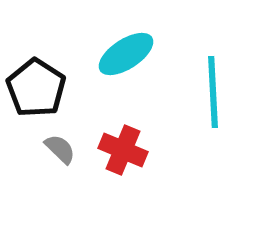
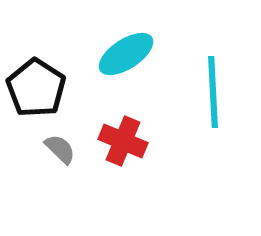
red cross: moved 9 px up
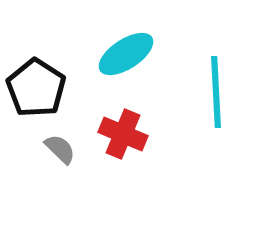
cyan line: moved 3 px right
red cross: moved 7 px up
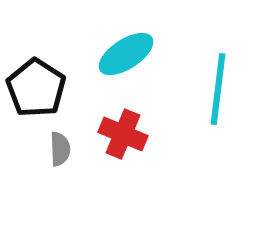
cyan line: moved 2 px right, 3 px up; rotated 10 degrees clockwise
gray semicircle: rotated 44 degrees clockwise
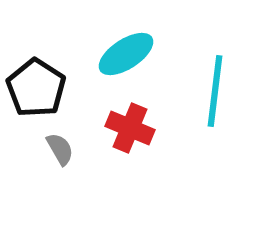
cyan line: moved 3 px left, 2 px down
red cross: moved 7 px right, 6 px up
gray semicircle: rotated 28 degrees counterclockwise
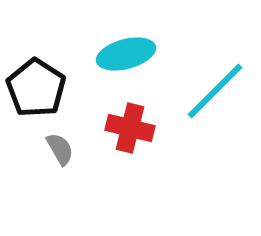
cyan ellipse: rotated 18 degrees clockwise
cyan line: rotated 38 degrees clockwise
red cross: rotated 9 degrees counterclockwise
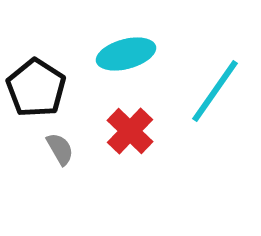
cyan line: rotated 10 degrees counterclockwise
red cross: moved 3 px down; rotated 30 degrees clockwise
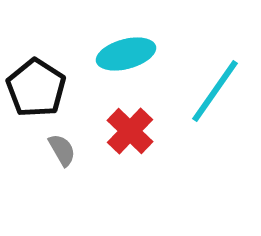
gray semicircle: moved 2 px right, 1 px down
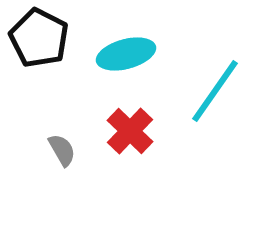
black pentagon: moved 3 px right, 50 px up; rotated 6 degrees counterclockwise
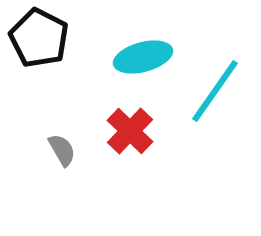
cyan ellipse: moved 17 px right, 3 px down
